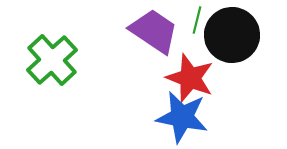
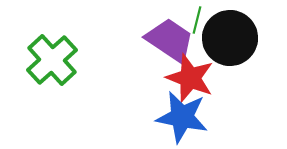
purple trapezoid: moved 16 px right, 9 px down
black circle: moved 2 px left, 3 px down
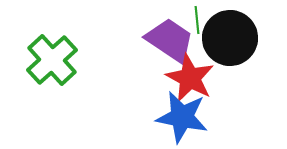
green line: rotated 20 degrees counterclockwise
red star: rotated 6 degrees clockwise
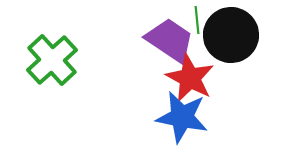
black circle: moved 1 px right, 3 px up
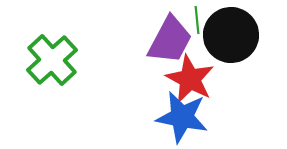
purple trapezoid: rotated 84 degrees clockwise
red star: moved 1 px down
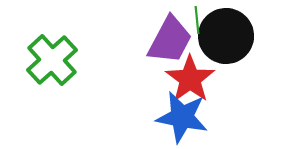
black circle: moved 5 px left, 1 px down
red star: rotated 9 degrees clockwise
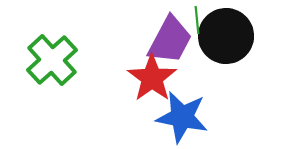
red star: moved 38 px left, 1 px up
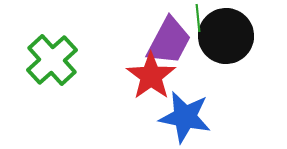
green line: moved 1 px right, 2 px up
purple trapezoid: moved 1 px left, 1 px down
red star: moved 1 px left, 2 px up
blue star: moved 3 px right
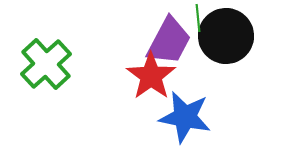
green cross: moved 6 px left, 4 px down
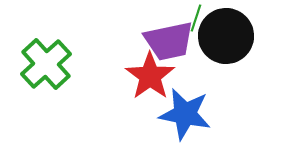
green line: moved 2 px left; rotated 24 degrees clockwise
purple trapezoid: rotated 50 degrees clockwise
red star: moved 1 px left
blue star: moved 3 px up
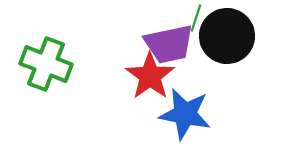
black circle: moved 1 px right
purple trapezoid: moved 3 px down
green cross: rotated 27 degrees counterclockwise
